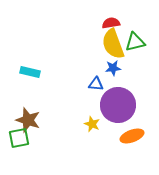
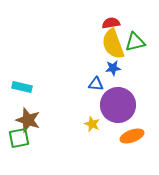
cyan rectangle: moved 8 px left, 15 px down
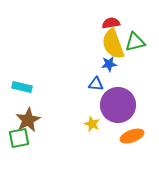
blue star: moved 4 px left, 4 px up
brown star: rotated 25 degrees clockwise
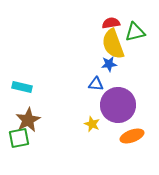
green triangle: moved 10 px up
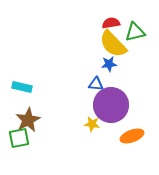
yellow semicircle: rotated 24 degrees counterclockwise
purple circle: moved 7 px left
yellow star: rotated 14 degrees counterclockwise
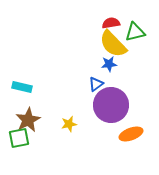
blue triangle: rotated 42 degrees counterclockwise
yellow star: moved 23 px left; rotated 21 degrees counterclockwise
orange ellipse: moved 1 px left, 2 px up
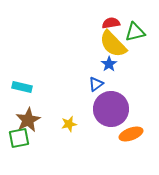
blue star: rotated 28 degrees counterclockwise
purple circle: moved 4 px down
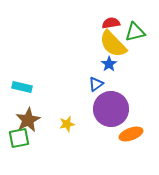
yellow star: moved 2 px left
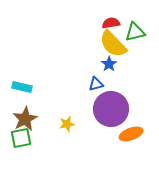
blue triangle: rotated 21 degrees clockwise
brown star: moved 3 px left, 1 px up
green square: moved 2 px right
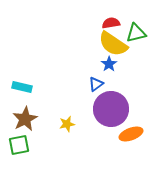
green triangle: moved 1 px right, 1 px down
yellow semicircle: rotated 12 degrees counterclockwise
blue triangle: rotated 21 degrees counterclockwise
green square: moved 2 px left, 7 px down
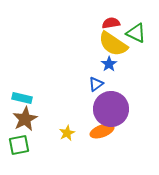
green triangle: rotated 40 degrees clockwise
cyan rectangle: moved 11 px down
yellow star: moved 9 px down; rotated 14 degrees counterclockwise
orange ellipse: moved 29 px left, 3 px up
